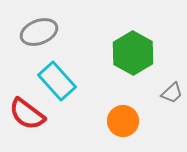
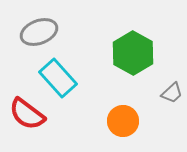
cyan rectangle: moved 1 px right, 3 px up
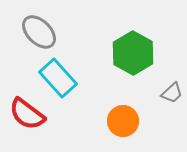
gray ellipse: rotated 66 degrees clockwise
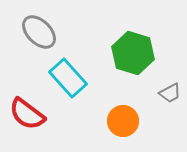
green hexagon: rotated 12 degrees counterclockwise
cyan rectangle: moved 10 px right
gray trapezoid: moved 2 px left; rotated 15 degrees clockwise
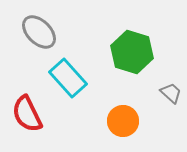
green hexagon: moved 1 px left, 1 px up
gray trapezoid: moved 1 px right; rotated 110 degrees counterclockwise
red semicircle: rotated 27 degrees clockwise
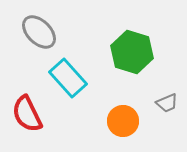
gray trapezoid: moved 4 px left, 10 px down; rotated 115 degrees clockwise
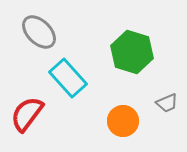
red semicircle: rotated 63 degrees clockwise
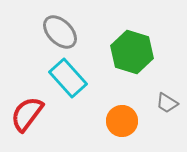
gray ellipse: moved 21 px right
gray trapezoid: rotated 55 degrees clockwise
orange circle: moved 1 px left
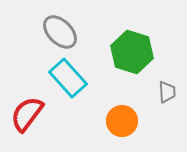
gray trapezoid: moved 11 px up; rotated 125 degrees counterclockwise
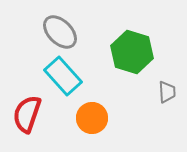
cyan rectangle: moved 5 px left, 2 px up
red semicircle: rotated 18 degrees counterclockwise
orange circle: moved 30 px left, 3 px up
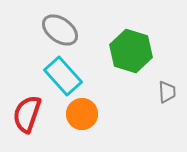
gray ellipse: moved 2 px up; rotated 9 degrees counterclockwise
green hexagon: moved 1 px left, 1 px up
orange circle: moved 10 px left, 4 px up
